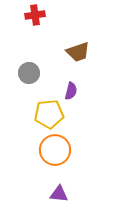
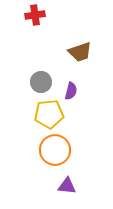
brown trapezoid: moved 2 px right
gray circle: moved 12 px right, 9 px down
purple triangle: moved 8 px right, 8 px up
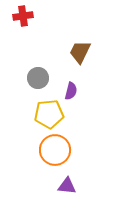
red cross: moved 12 px left, 1 px down
brown trapezoid: rotated 135 degrees clockwise
gray circle: moved 3 px left, 4 px up
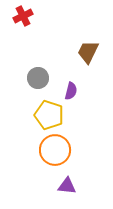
red cross: rotated 18 degrees counterclockwise
brown trapezoid: moved 8 px right
yellow pentagon: moved 1 px down; rotated 24 degrees clockwise
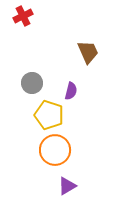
brown trapezoid: rotated 130 degrees clockwise
gray circle: moved 6 px left, 5 px down
purple triangle: rotated 36 degrees counterclockwise
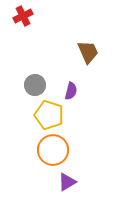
gray circle: moved 3 px right, 2 px down
orange circle: moved 2 px left
purple triangle: moved 4 px up
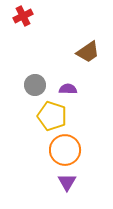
brown trapezoid: rotated 80 degrees clockwise
purple semicircle: moved 3 px left, 2 px up; rotated 102 degrees counterclockwise
yellow pentagon: moved 3 px right, 1 px down
orange circle: moved 12 px right
purple triangle: rotated 30 degrees counterclockwise
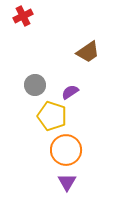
purple semicircle: moved 2 px right, 3 px down; rotated 36 degrees counterclockwise
orange circle: moved 1 px right
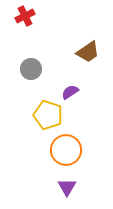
red cross: moved 2 px right
gray circle: moved 4 px left, 16 px up
yellow pentagon: moved 4 px left, 1 px up
purple triangle: moved 5 px down
